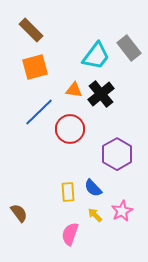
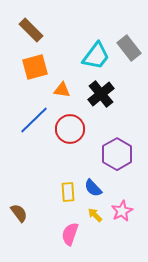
orange triangle: moved 12 px left
blue line: moved 5 px left, 8 px down
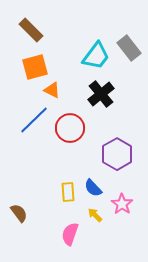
orange triangle: moved 10 px left; rotated 18 degrees clockwise
red circle: moved 1 px up
pink star: moved 7 px up; rotated 10 degrees counterclockwise
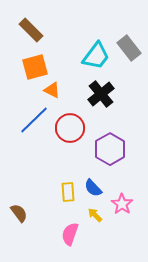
purple hexagon: moved 7 px left, 5 px up
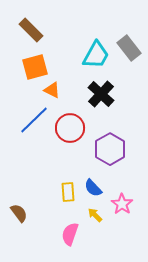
cyan trapezoid: moved 1 px up; rotated 8 degrees counterclockwise
black cross: rotated 8 degrees counterclockwise
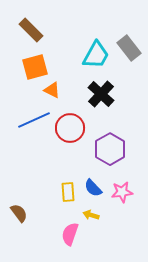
blue line: rotated 20 degrees clockwise
pink star: moved 12 px up; rotated 30 degrees clockwise
yellow arrow: moved 4 px left; rotated 28 degrees counterclockwise
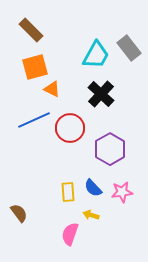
orange triangle: moved 1 px up
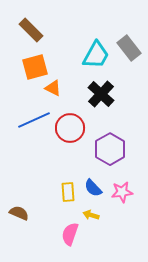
orange triangle: moved 1 px right, 1 px up
brown semicircle: rotated 30 degrees counterclockwise
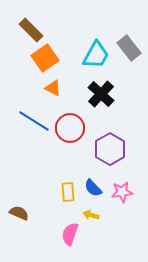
orange square: moved 10 px right, 9 px up; rotated 20 degrees counterclockwise
blue line: moved 1 px down; rotated 56 degrees clockwise
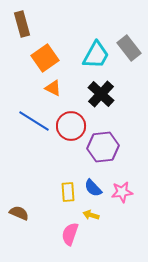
brown rectangle: moved 9 px left, 6 px up; rotated 30 degrees clockwise
red circle: moved 1 px right, 2 px up
purple hexagon: moved 7 px left, 2 px up; rotated 24 degrees clockwise
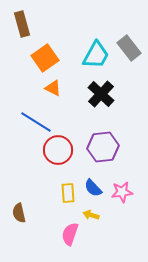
blue line: moved 2 px right, 1 px down
red circle: moved 13 px left, 24 px down
yellow rectangle: moved 1 px down
brown semicircle: rotated 126 degrees counterclockwise
